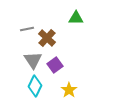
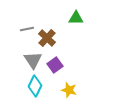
yellow star: rotated 21 degrees counterclockwise
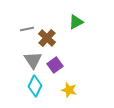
green triangle: moved 4 px down; rotated 28 degrees counterclockwise
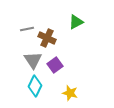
brown cross: rotated 18 degrees counterclockwise
yellow star: moved 1 px right, 3 px down
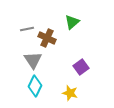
green triangle: moved 4 px left; rotated 14 degrees counterclockwise
purple square: moved 26 px right, 2 px down
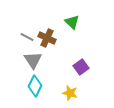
green triangle: rotated 35 degrees counterclockwise
gray line: moved 8 px down; rotated 40 degrees clockwise
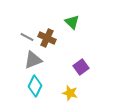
gray triangle: rotated 42 degrees clockwise
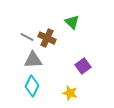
gray triangle: rotated 18 degrees clockwise
purple square: moved 2 px right, 1 px up
cyan diamond: moved 3 px left
